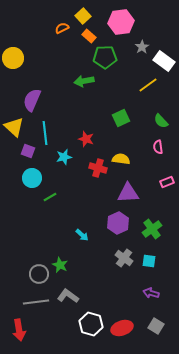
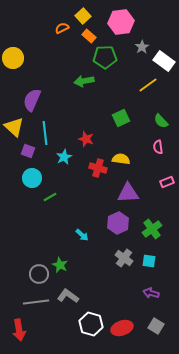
cyan star: rotated 14 degrees counterclockwise
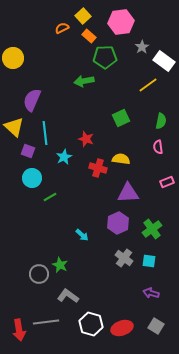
green semicircle: rotated 126 degrees counterclockwise
gray line: moved 10 px right, 20 px down
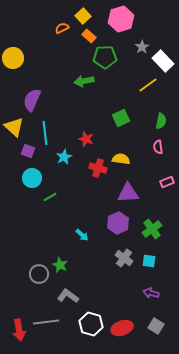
pink hexagon: moved 3 px up; rotated 10 degrees counterclockwise
white rectangle: moved 1 px left; rotated 10 degrees clockwise
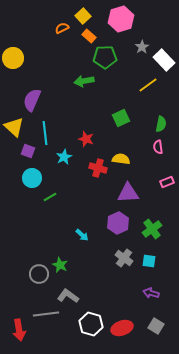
white rectangle: moved 1 px right, 1 px up
green semicircle: moved 3 px down
gray line: moved 8 px up
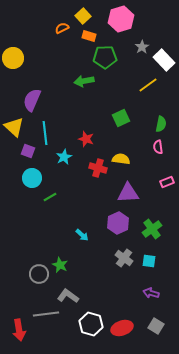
orange rectangle: rotated 24 degrees counterclockwise
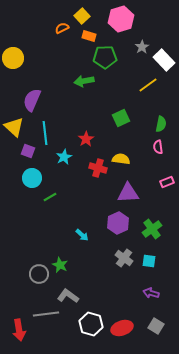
yellow square: moved 1 px left
red star: rotated 21 degrees clockwise
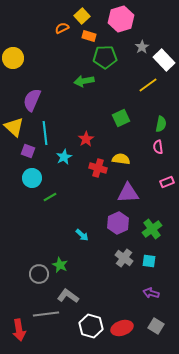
white hexagon: moved 2 px down
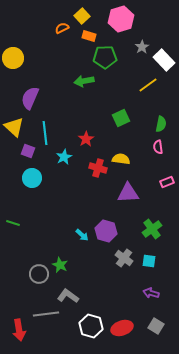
purple semicircle: moved 2 px left, 2 px up
green line: moved 37 px left, 26 px down; rotated 48 degrees clockwise
purple hexagon: moved 12 px left, 8 px down; rotated 20 degrees counterclockwise
